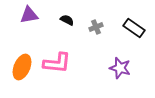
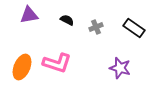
pink L-shape: rotated 12 degrees clockwise
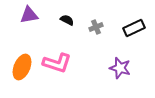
black rectangle: rotated 60 degrees counterclockwise
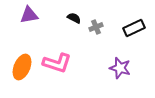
black semicircle: moved 7 px right, 2 px up
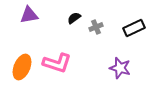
black semicircle: rotated 64 degrees counterclockwise
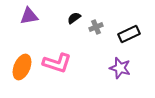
purple triangle: moved 1 px down
black rectangle: moved 5 px left, 6 px down
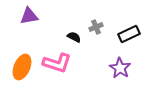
black semicircle: moved 19 px down; rotated 64 degrees clockwise
purple star: rotated 15 degrees clockwise
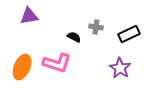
gray cross: rotated 32 degrees clockwise
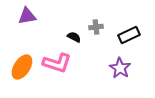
purple triangle: moved 2 px left
gray cross: rotated 16 degrees counterclockwise
black rectangle: moved 1 px down
orange ellipse: rotated 10 degrees clockwise
